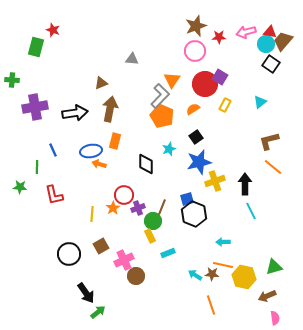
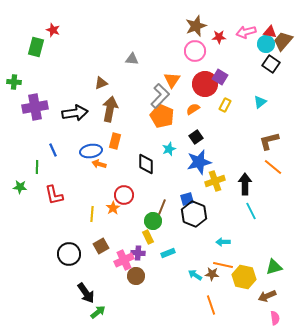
green cross at (12, 80): moved 2 px right, 2 px down
purple cross at (138, 208): moved 45 px down; rotated 24 degrees clockwise
yellow rectangle at (150, 236): moved 2 px left, 1 px down
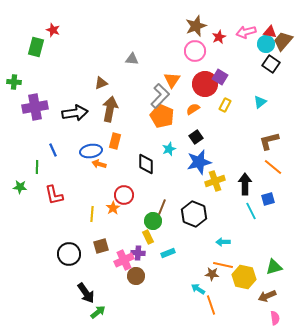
red star at (219, 37): rotated 24 degrees counterclockwise
blue square at (187, 199): moved 81 px right
brown square at (101, 246): rotated 14 degrees clockwise
cyan arrow at (195, 275): moved 3 px right, 14 px down
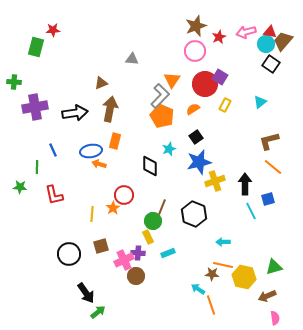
red star at (53, 30): rotated 24 degrees counterclockwise
black diamond at (146, 164): moved 4 px right, 2 px down
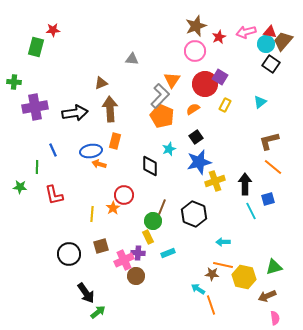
brown arrow at (110, 109): rotated 15 degrees counterclockwise
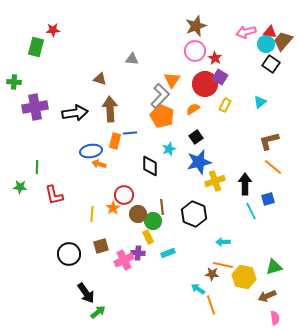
red star at (219, 37): moved 4 px left, 21 px down; rotated 16 degrees counterclockwise
brown triangle at (101, 83): moved 1 px left, 4 px up; rotated 40 degrees clockwise
blue line at (53, 150): moved 77 px right, 17 px up; rotated 72 degrees counterclockwise
brown line at (162, 207): rotated 28 degrees counterclockwise
brown circle at (136, 276): moved 2 px right, 62 px up
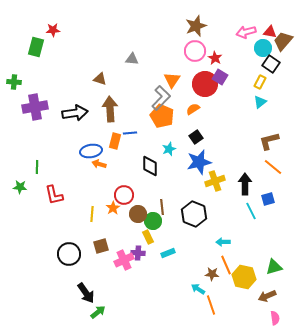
cyan circle at (266, 44): moved 3 px left, 4 px down
gray L-shape at (160, 96): moved 1 px right, 2 px down
yellow rectangle at (225, 105): moved 35 px right, 23 px up
orange line at (223, 265): moved 3 px right; rotated 54 degrees clockwise
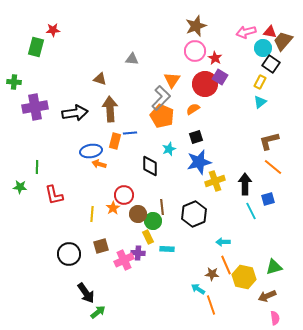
black square at (196, 137): rotated 16 degrees clockwise
black hexagon at (194, 214): rotated 15 degrees clockwise
cyan rectangle at (168, 253): moved 1 px left, 4 px up; rotated 24 degrees clockwise
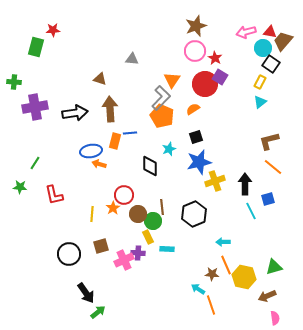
green line at (37, 167): moved 2 px left, 4 px up; rotated 32 degrees clockwise
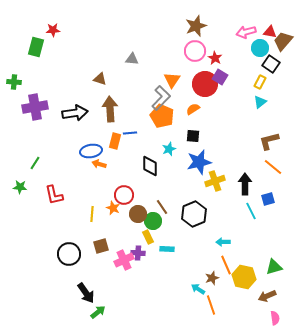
cyan circle at (263, 48): moved 3 px left
black square at (196, 137): moved 3 px left, 1 px up; rotated 24 degrees clockwise
brown line at (162, 207): rotated 28 degrees counterclockwise
orange star at (113, 208): rotated 16 degrees counterclockwise
brown star at (212, 274): moved 4 px down; rotated 24 degrees counterclockwise
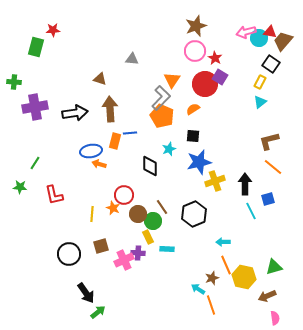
cyan circle at (260, 48): moved 1 px left, 10 px up
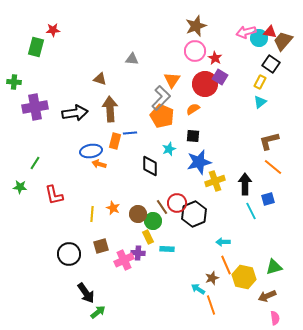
red circle at (124, 195): moved 53 px right, 8 px down
